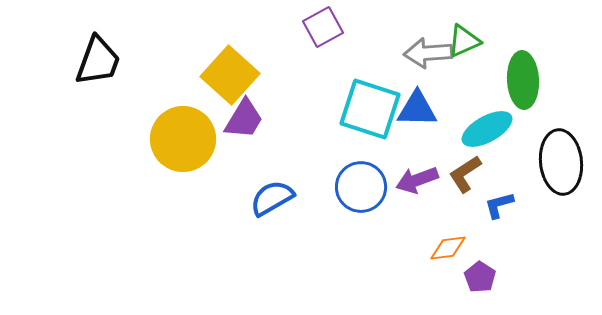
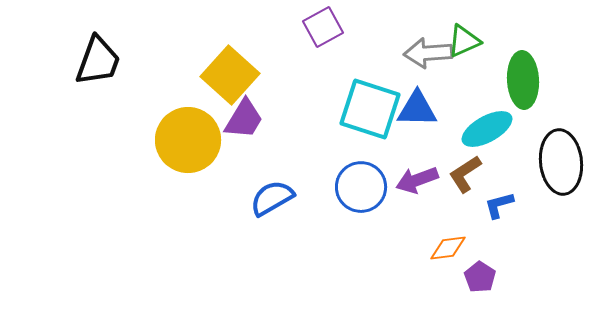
yellow circle: moved 5 px right, 1 px down
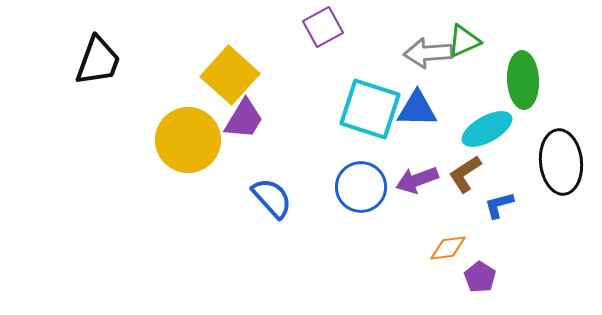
blue semicircle: rotated 78 degrees clockwise
